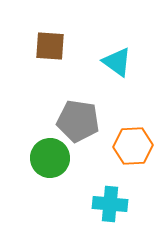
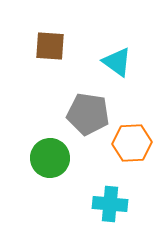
gray pentagon: moved 10 px right, 7 px up
orange hexagon: moved 1 px left, 3 px up
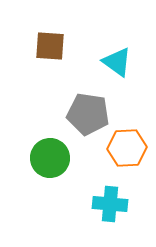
orange hexagon: moved 5 px left, 5 px down
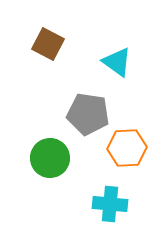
brown square: moved 2 px left, 2 px up; rotated 24 degrees clockwise
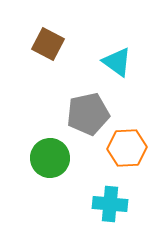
gray pentagon: rotated 21 degrees counterclockwise
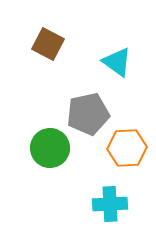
green circle: moved 10 px up
cyan cross: rotated 8 degrees counterclockwise
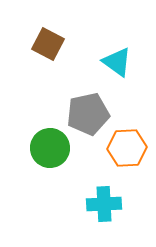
cyan cross: moved 6 px left
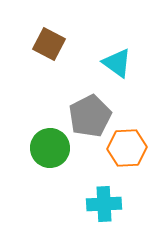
brown square: moved 1 px right
cyan triangle: moved 1 px down
gray pentagon: moved 2 px right, 2 px down; rotated 15 degrees counterclockwise
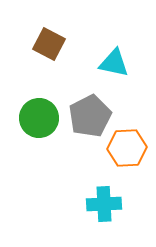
cyan triangle: moved 3 px left; rotated 24 degrees counterclockwise
green circle: moved 11 px left, 30 px up
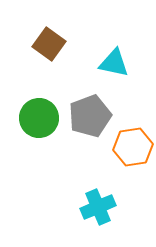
brown square: rotated 8 degrees clockwise
gray pentagon: rotated 6 degrees clockwise
orange hexagon: moved 6 px right, 1 px up; rotated 6 degrees counterclockwise
cyan cross: moved 6 px left, 3 px down; rotated 20 degrees counterclockwise
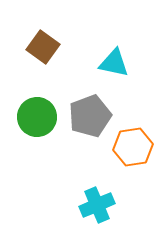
brown square: moved 6 px left, 3 px down
green circle: moved 2 px left, 1 px up
cyan cross: moved 1 px left, 2 px up
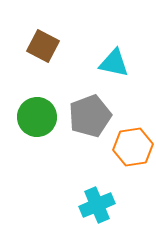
brown square: moved 1 px up; rotated 8 degrees counterclockwise
